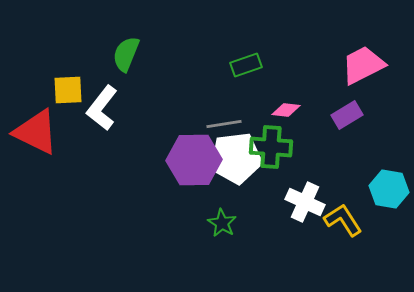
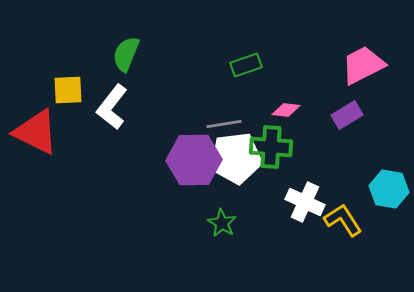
white L-shape: moved 10 px right, 1 px up
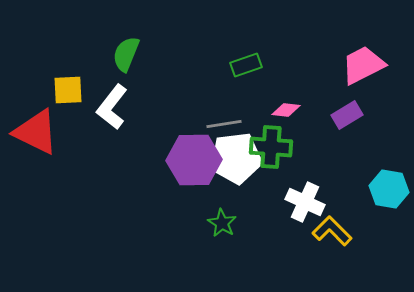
yellow L-shape: moved 11 px left, 11 px down; rotated 12 degrees counterclockwise
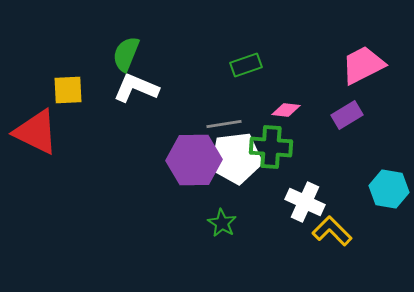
white L-shape: moved 24 px right, 19 px up; rotated 75 degrees clockwise
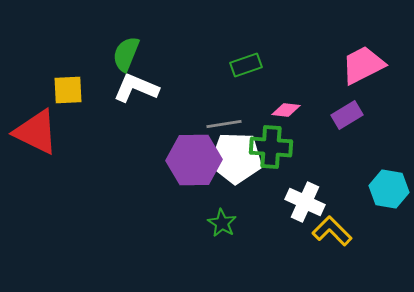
white pentagon: rotated 9 degrees clockwise
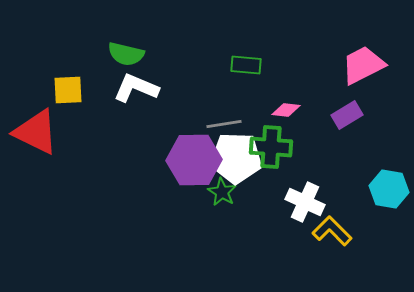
green semicircle: rotated 99 degrees counterclockwise
green rectangle: rotated 24 degrees clockwise
green star: moved 31 px up
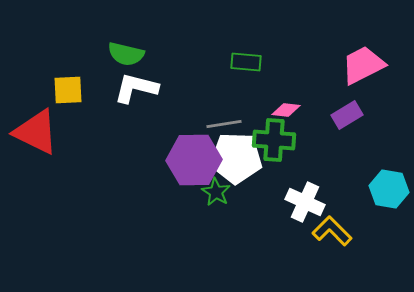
green rectangle: moved 3 px up
white L-shape: rotated 9 degrees counterclockwise
green cross: moved 3 px right, 7 px up
green star: moved 6 px left
